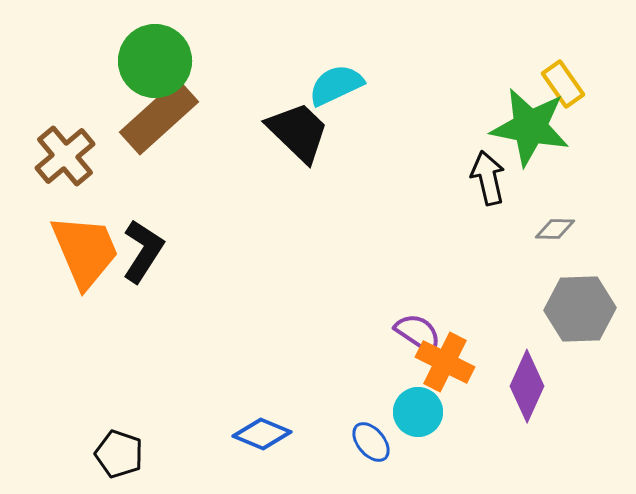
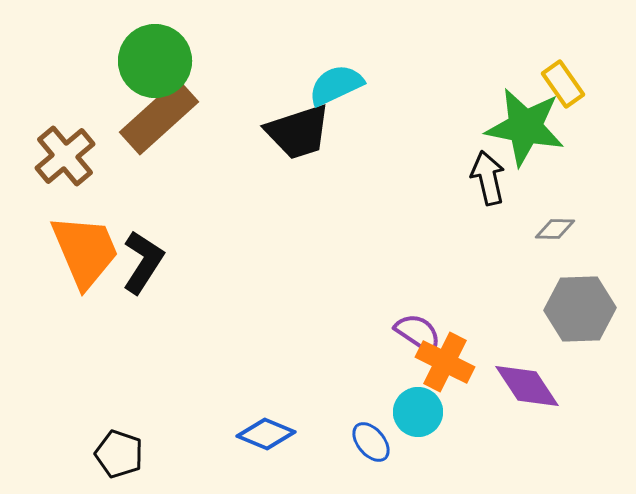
green star: moved 5 px left
black trapezoid: rotated 118 degrees clockwise
black L-shape: moved 11 px down
purple diamond: rotated 58 degrees counterclockwise
blue diamond: moved 4 px right
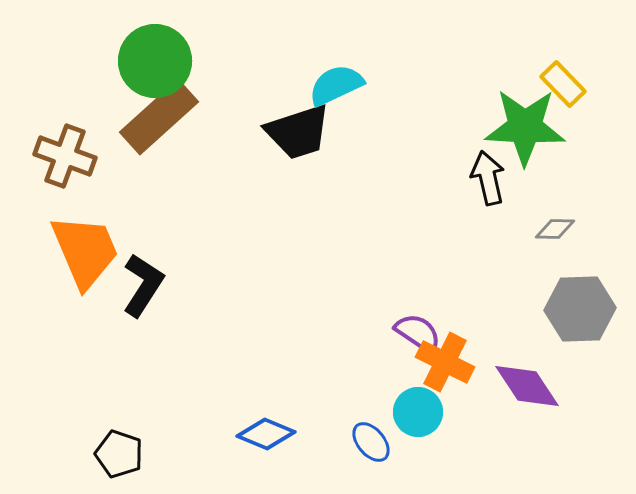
yellow rectangle: rotated 9 degrees counterclockwise
green star: rotated 8 degrees counterclockwise
brown cross: rotated 30 degrees counterclockwise
black L-shape: moved 23 px down
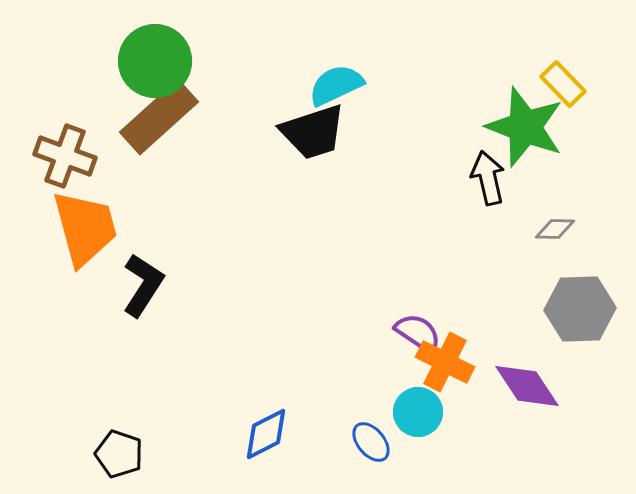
green star: rotated 18 degrees clockwise
black trapezoid: moved 15 px right
orange trapezoid: moved 23 px up; rotated 8 degrees clockwise
blue diamond: rotated 50 degrees counterclockwise
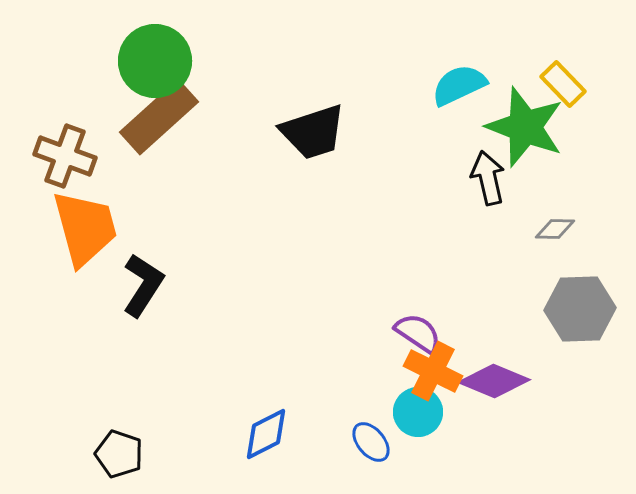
cyan semicircle: moved 123 px right
orange cross: moved 12 px left, 9 px down
purple diamond: moved 33 px left, 5 px up; rotated 34 degrees counterclockwise
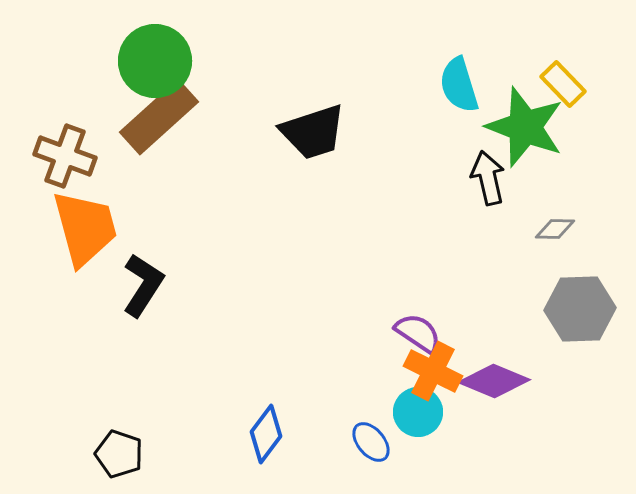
cyan semicircle: rotated 82 degrees counterclockwise
blue diamond: rotated 26 degrees counterclockwise
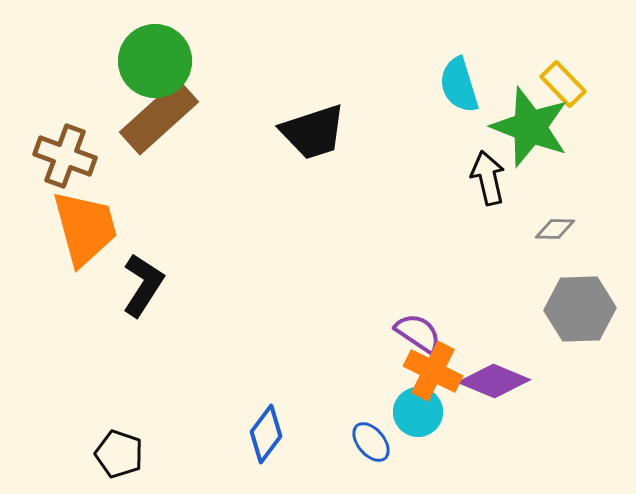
green star: moved 5 px right
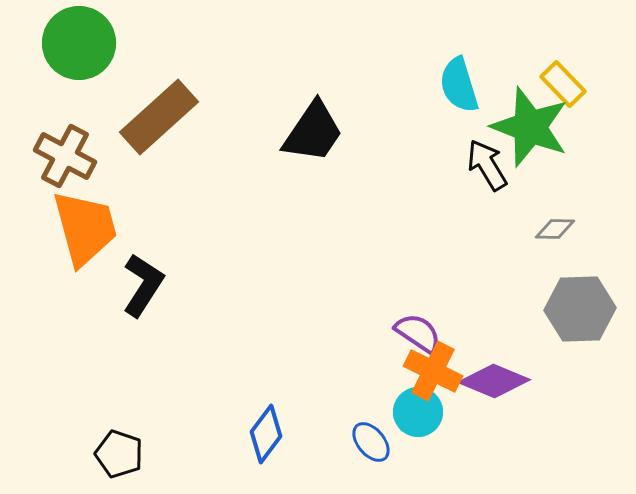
green circle: moved 76 px left, 18 px up
black trapezoid: rotated 38 degrees counterclockwise
brown cross: rotated 8 degrees clockwise
black arrow: moved 1 px left, 13 px up; rotated 18 degrees counterclockwise
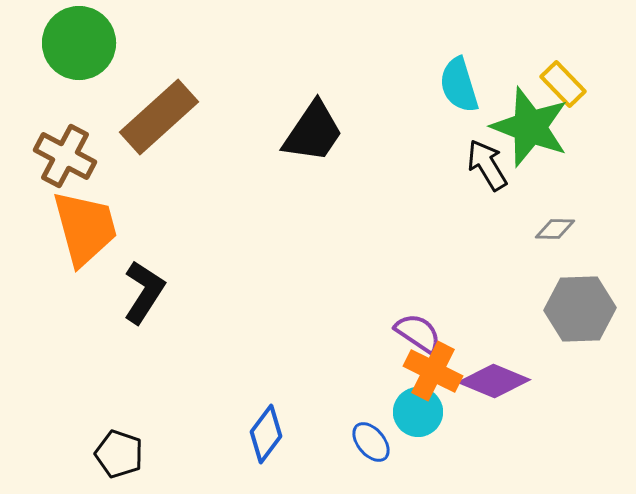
black L-shape: moved 1 px right, 7 px down
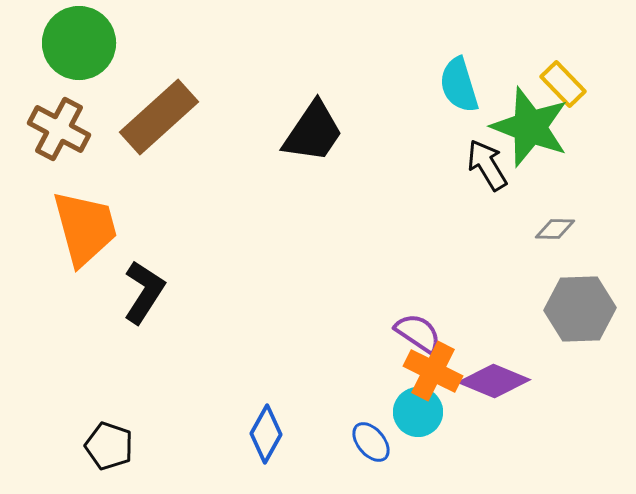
brown cross: moved 6 px left, 27 px up
blue diamond: rotated 8 degrees counterclockwise
black pentagon: moved 10 px left, 8 px up
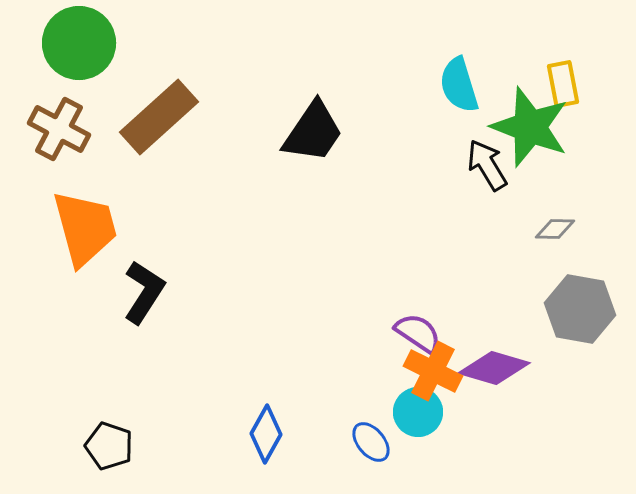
yellow rectangle: rotated 33 degrees clockwise
gray hexagon: rotated 12 degrees clockwise
purple diamond: moved 13 px up; rotated 6 degrees counterclockwise
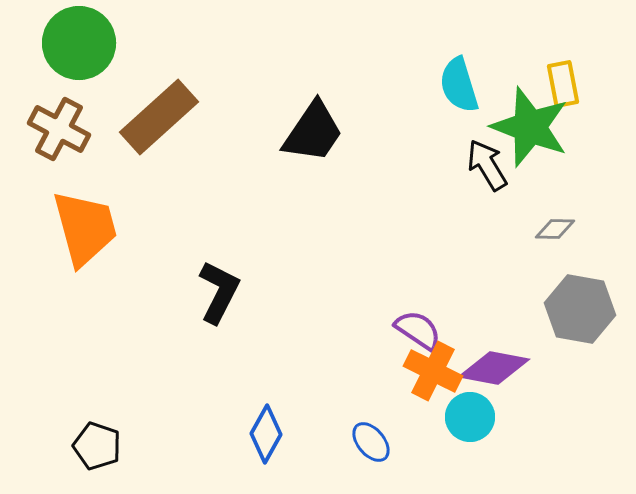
black L-shape: moved 75 px right; rotated 6 degrees counterclockwise
purple semicircle: moved 3 px up
purple diamond: rotated 6 degrees counterclockwise
cyan circle: moved 52 px right, 5 px down
black pentagon: moved 12 px left
